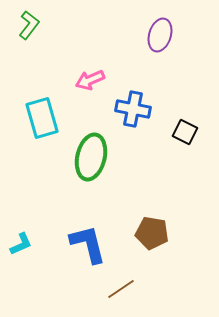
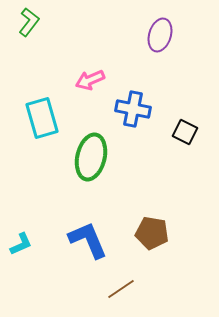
green L-shape: moved 3 px up
blue L-shape: moved 4 px up; rotated 9 degrees counterclockwise
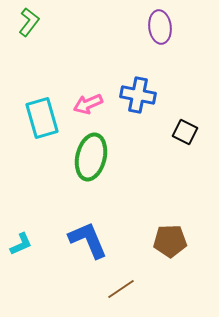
purple ellipse: moved 8 px up; rotated 24 degrees counterclockwise
pink arrow: moved 2 px left, 24 px down
blue cross: moved 5 px right, 14 px up
brown pentagon: moved 18 px right, 8 px down; rotated 12 degrees counterclockwise
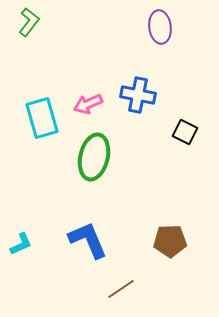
green ellipse: moved 3 px right
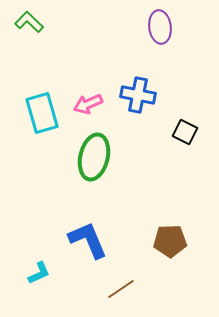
green L-shape: rotated 84 degrees counterclockwise
cyan rectangle: moved 5 px up
cyan L-shape: moved 18 px right, 29 px down
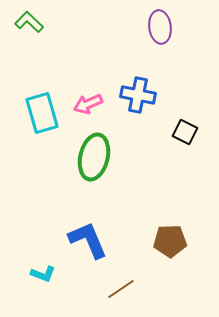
cyan L-shape: moved 4 px right, 1 px down; rotated 45 degrees clockwise
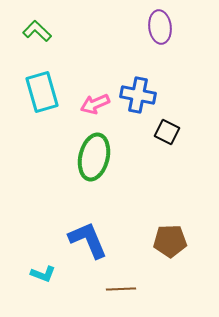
green L-shape: moved 8 px right, 9 px down
pink arrow: moved 7 px right
cyan rectangle: moved 21 px up
black square: moved 18 px left
brown line: rotated 32 degrees clockwise
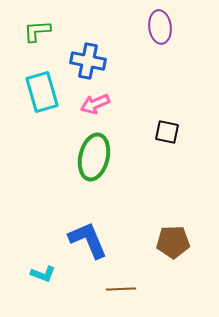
green L-shape: rotated 48 degrees counterclockwise
blue cross: moved 50 px left, 34 px up
black square: rotated 15 degrees counterclockwise
brown pentagon: moved 3 px right, 1 px down
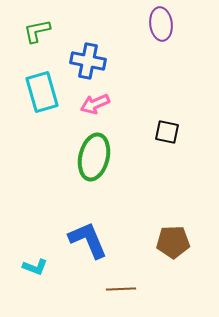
purple ellipse: moved 1 px right, 3 px up
green L-shape: rotated 8 degrees counterclockwise
cyan L-shape: moved 8 px left, 7 px up
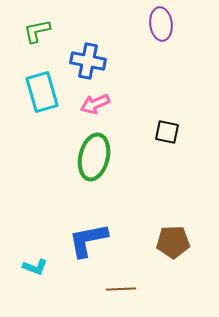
blue L-shape: rotated 78 degrees counterclockwise
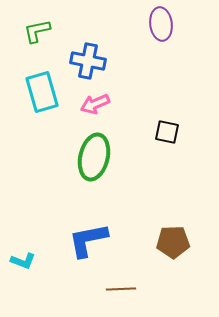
cyan L-shape: moved 12 px left, 6 px up
